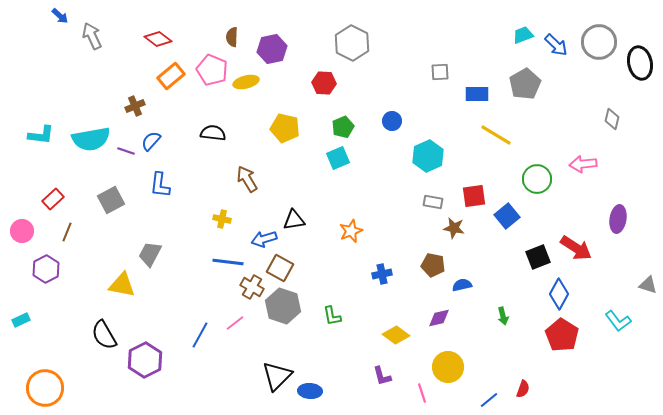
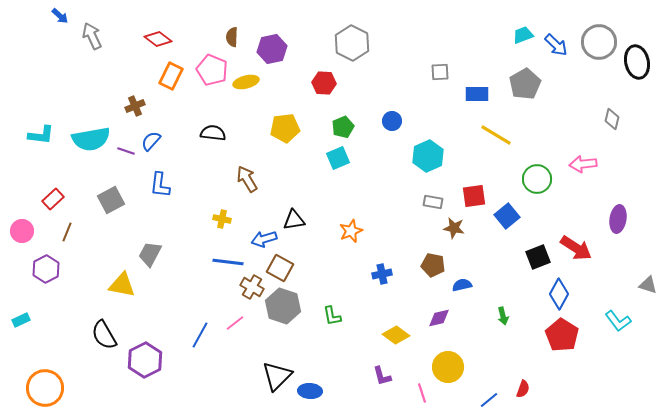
black ellipse at (640, 63): moved 3 px left, 1 px up
orange rectangle at (171, 76): rotated 24 degrees counterclockwise
yellow pentagon at (285, 128): rotated 20 degrees counterclockwise
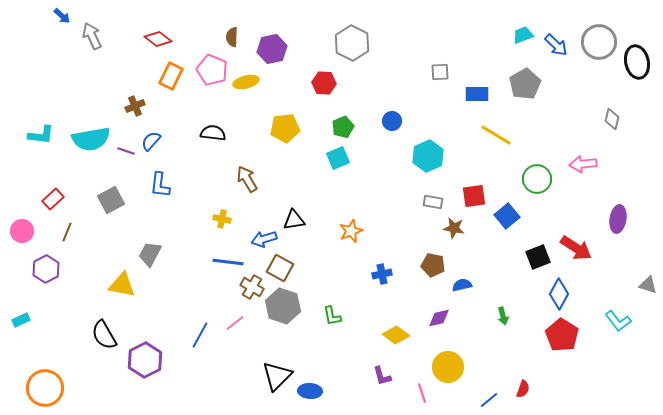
blue arrow at (60, 16): moved 2 px right
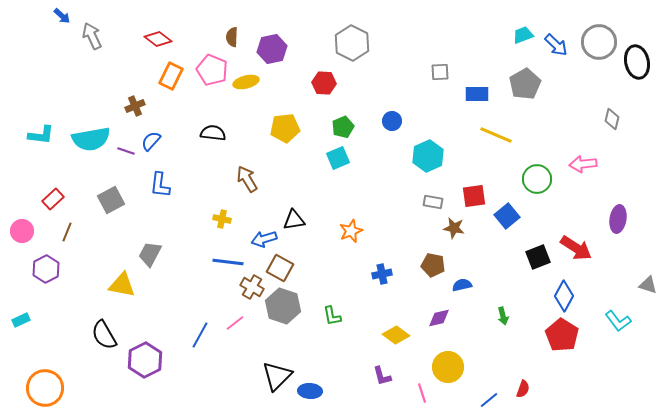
yellow line at (496, 135): rotated 8 degrees counterclockwise
blue diamond at (559, 294): moved 5 px right, 2 px down
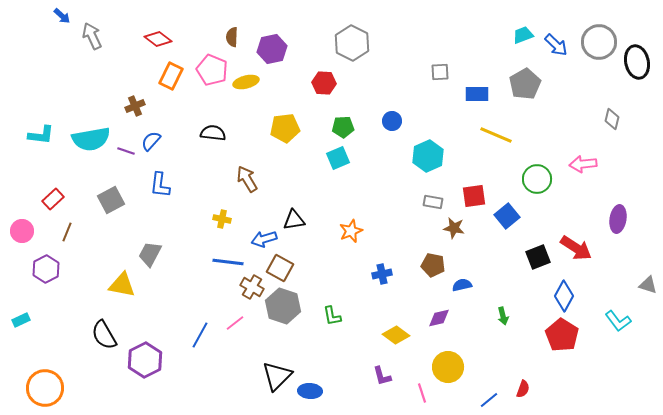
green pentagon at (343, 127): rotated 20 degrees clockwise
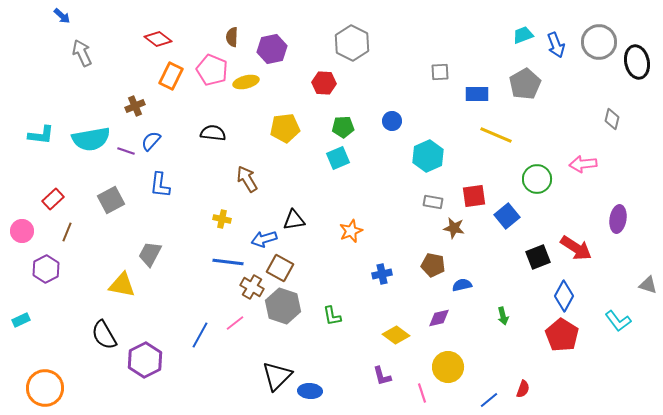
gray arrow at (92, 36): moved 10 px left, 17 px down
blue arrow at (556, 45): rotated 25 degrees clockwise
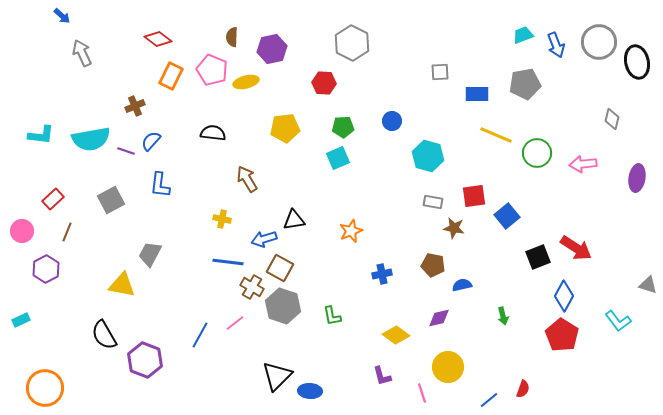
gray pentagon at (525, 84): rotated 20 degrees clockwise
cyan hexagon at (428, 156): rotated 20 degrees counterclockwise
green circle at (537, 179): moved 26 px up
purple ellipse at (618, 219): moved 19 px right, 41 px up
purple hexagon at (145, 360): rotated 12 degrees counterclockwise
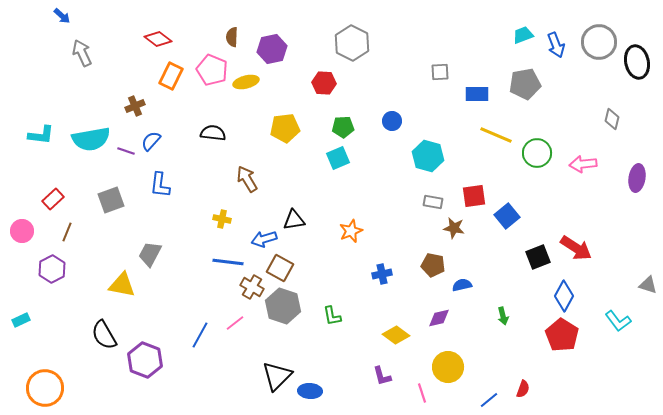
gray square at (111, 200): rotated 8 degrees clockwise
purple hexagon at (46, 269): moved 6 px right
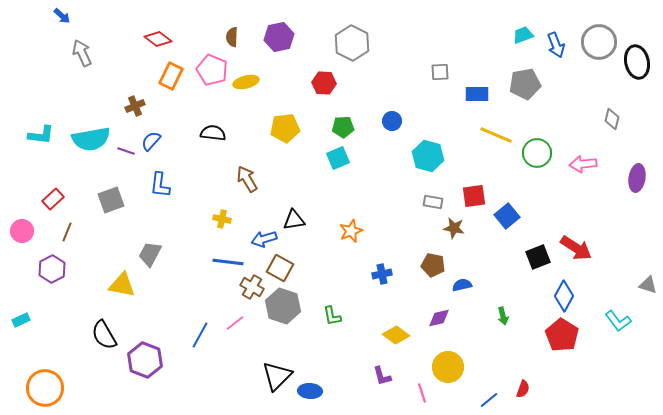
purple hexagon at (272, 49): moved 7 px right, 12 px up
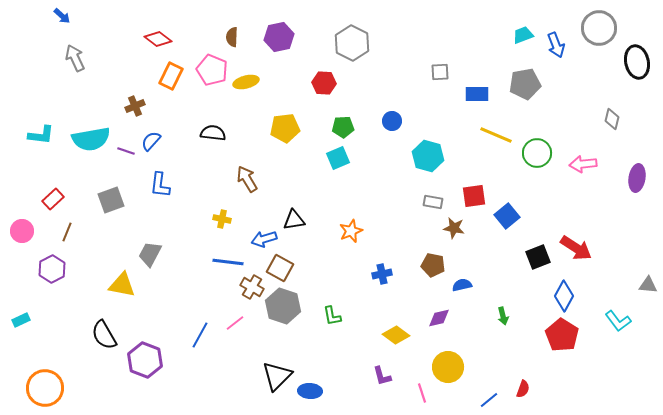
gray circle at (599, 42): moved 14 px up
gray arrow at (82, 53): moved 7 px left, 5 px down
gray triangle at (648, 285): rotated 12 degrees counterclockwise
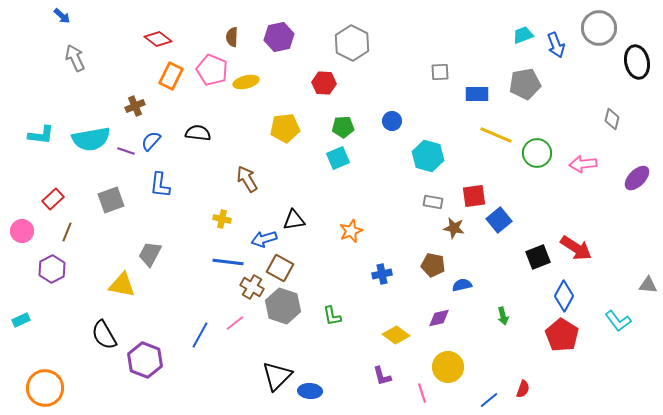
black semicircle at (213, 133): moved 15 px left
purple ellipse at (637, 178): rotated 36 degrees clockwise
blue square at (507, 216): moved 8 px left, 4 px down
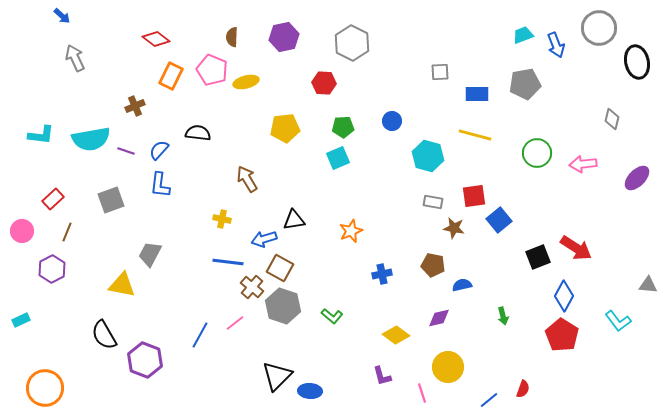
purple hexagon at (279, 37): moved 5 px right
red diamond at (158, 39): moved 2 px left
yellow line at (496, 135): moved 21 px left; rotated 8 degrees counterclockwise
blue semicircle at (151, 141): moved 8 px right, 9 px down
brown cross at (252, 287): rotated 10 degrees clockwise
green L-shape at (332, 316): rotated 40 degrees counterclockwise
